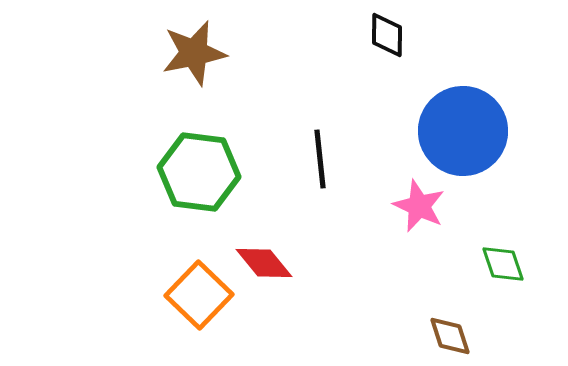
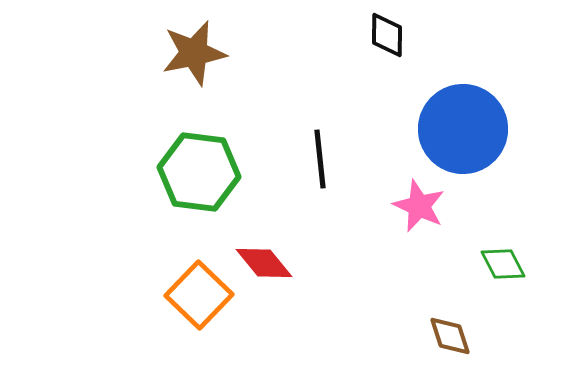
blue circle: moved 2 px up
green diamond: rotated 9 degrees counterclockwise
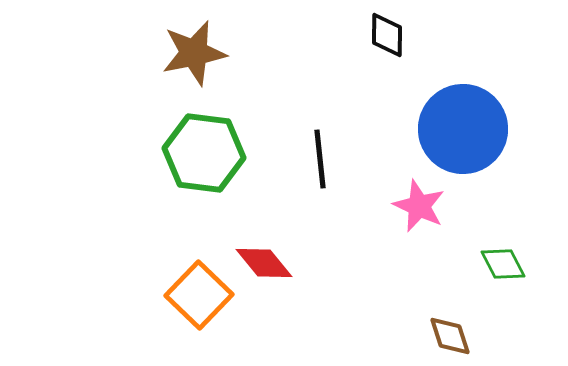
green hexagon: moved 5 px right, 19 px up
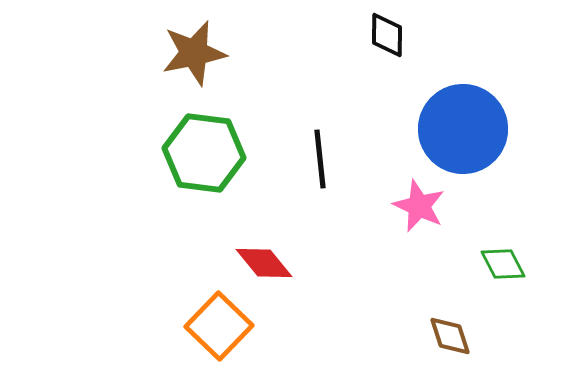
orange square: moved 20 px right, 31 px down
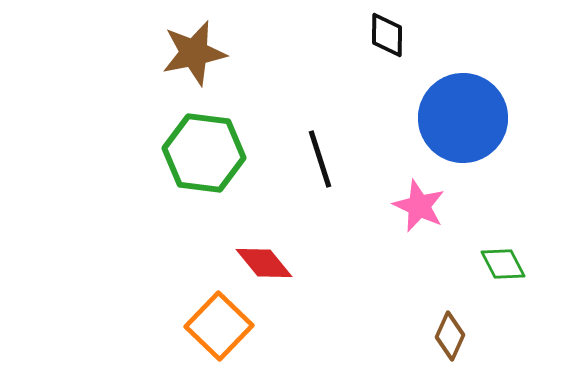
blue circle: moved 11 px up
black line: rotated 12 degrees counterclockwise
brown diamond: rotated 42 degrees clockwise
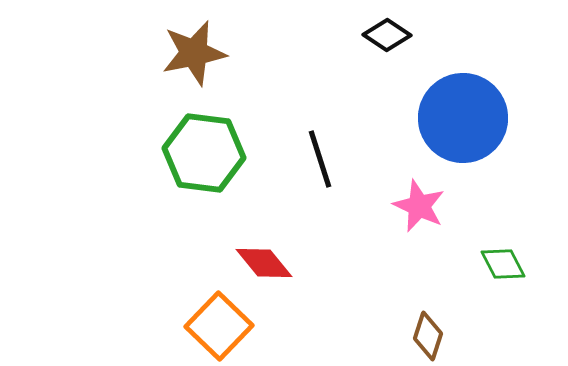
black diamond: rotated 57 degrees counterclockwise
brown diamond: moved 22 px left; rotated 6 degrees counterclockwise
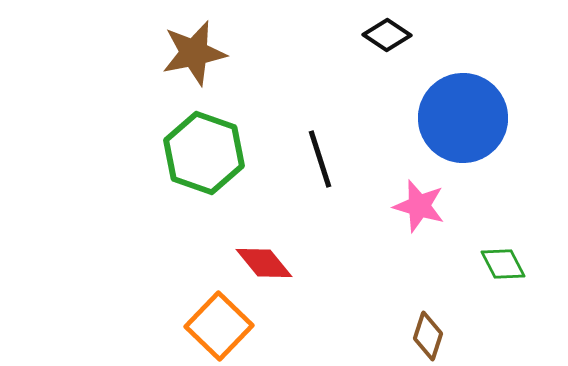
green hexagon: rotated 12 degrees clockwise
pink star: rotated 8 degrees counterclockwise
